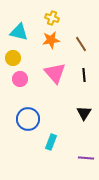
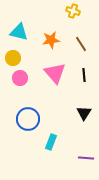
yellow cross: moved 21 px right, 7 px up
pink circle: moved 1 px up
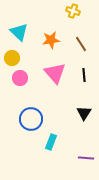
cyan triangle: rotated 30 degrees clockwise
yellow circle: moved 1 px left
blue circle: moved 3 px right
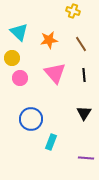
orange star: moved 2 px left
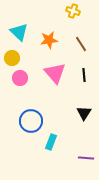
blue circle: moved 2 px down
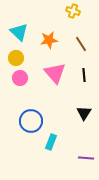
yellow circle: moved 4 px right
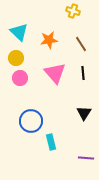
black line: moved 1 px left, 2 px up
cyan rectangle: rotated 35 degrees counterclockwise
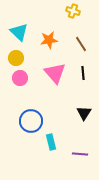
purple line: moved 6 px left, 4 px up
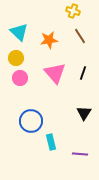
brown line: moved 1 px left, 8 px up
black line: rotated 24 degrees clockwise
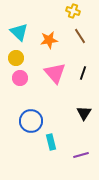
purple line: moved 1 px right, 1 px down; rotated 21 degrees counterclockwise
